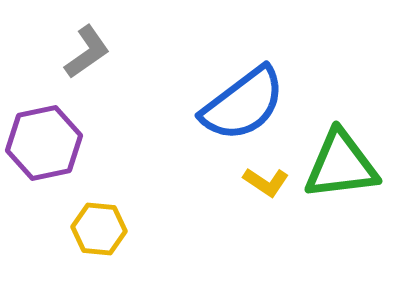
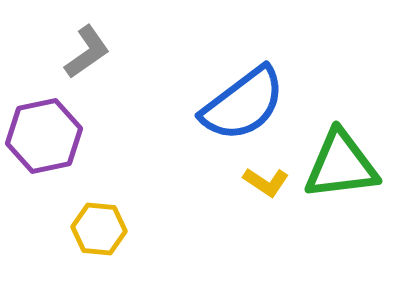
purple hexagon: moved 7 px up
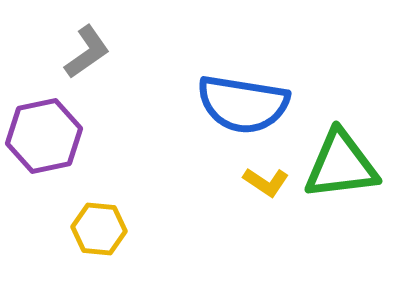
blue semicircle: rotated 46 degrees clockwise
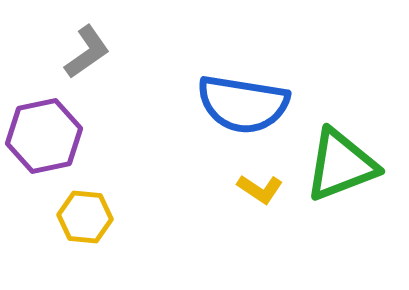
green triangle: rotated 14 degrees counterclockwise
yellow L-shape: moved 6 px left, 7 px down
yellow hexagon: moved 14 px left, 12 px up
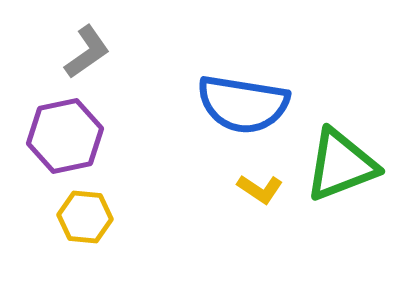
purple hexagon: moved 21 px right
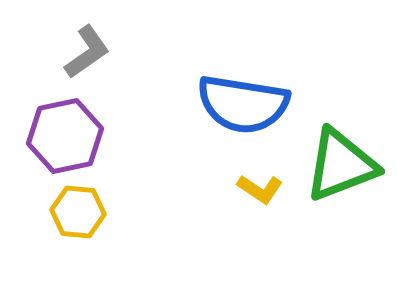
yellow hexagon: moved 7 px left, 5 px up
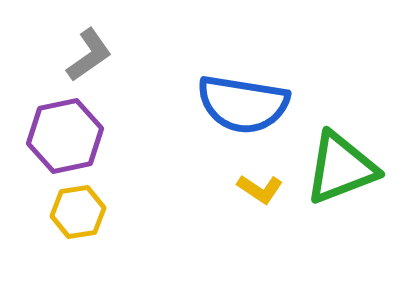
gray L-shape: moved 2 px right, 3 px down
green triangle: moved 3 px down
yellow hexagon: rotated 14 degrees counterclockwise
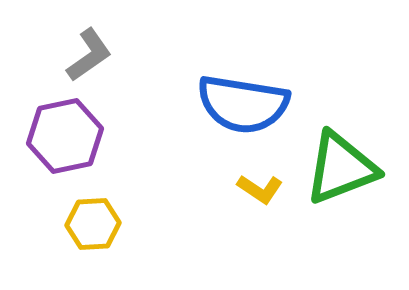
yellow hexagon: moved 15 px right, 12 px down; rotated 6 degrees clockwise
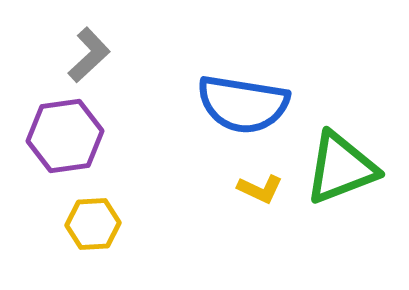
gray L-shape: rotated 8 degrees counterclockwise
purple hexagon: rotated 4 degrees clockwise
yellow L-shape: rotated 9 degrees counterclockwise
